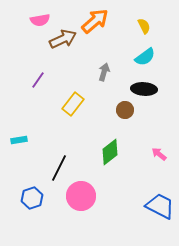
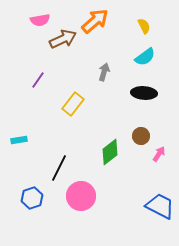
black ellipse: moved 4 px down
brown circle: moved 16 px right, 26 px down
pink arrow: rotated 84 degrees clockwise
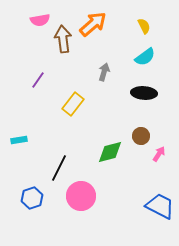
orange arrow: moved 2 px left, 3 px down
brown arrow: rotated 72 degrees counterclockwise
green diamond: rotated 24 degrees clockwise
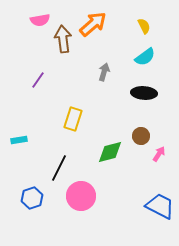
yellow rectangle: moved 15 px down; rotated 20 degrees counterclockwise
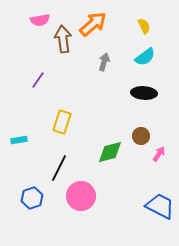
gray arrow: moved 10 px up
yellow rectangle: moved 11 px left, 3 px down
